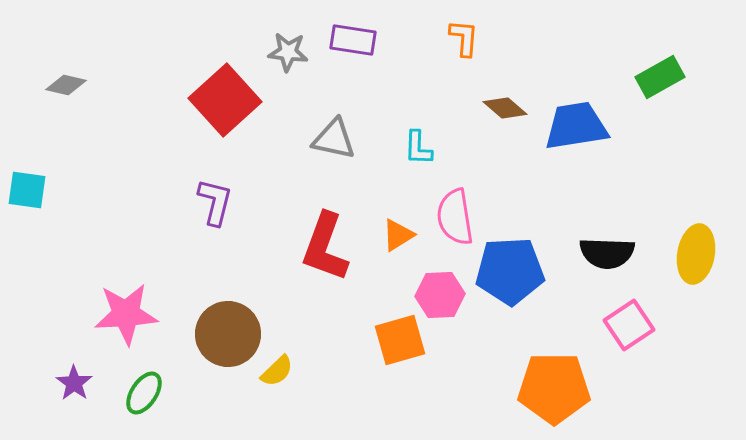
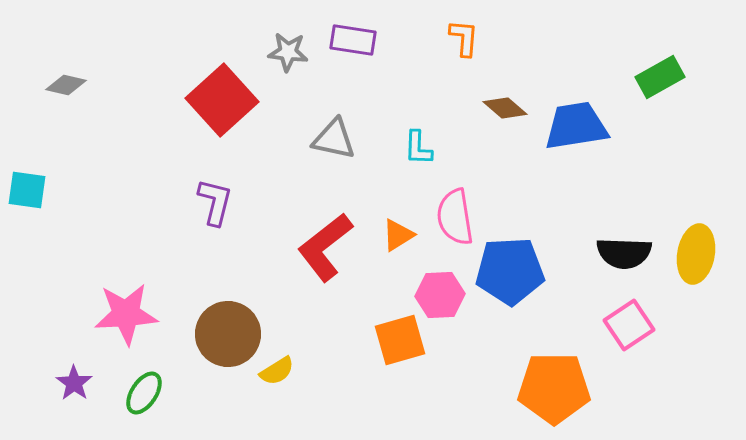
red square: moved 3 px left
red L-shape: rotated 32 degrees clockwise
black semicircle: moved 17 px right
yellow semicircle: rotated 12 degrees clockwise
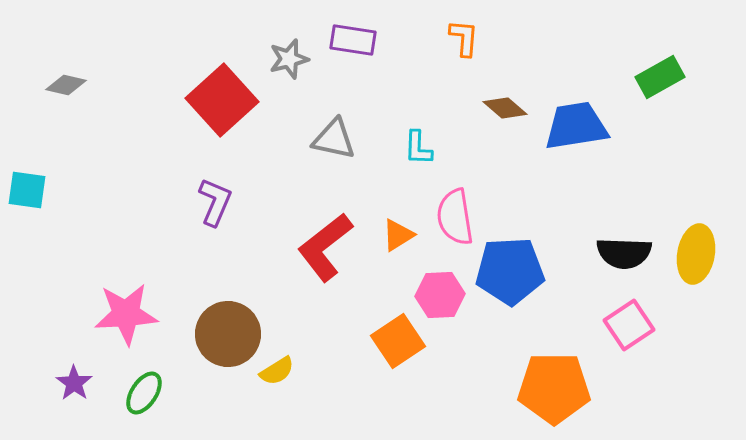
gray star: moved 1 px right, 7 px down; rotated 21 degrees counterclockwise
purple L-shape: rotated 9 degrees clockwise
orange square: moved 2 px left, 1 px down; rotated 18 degrees counterclockwise
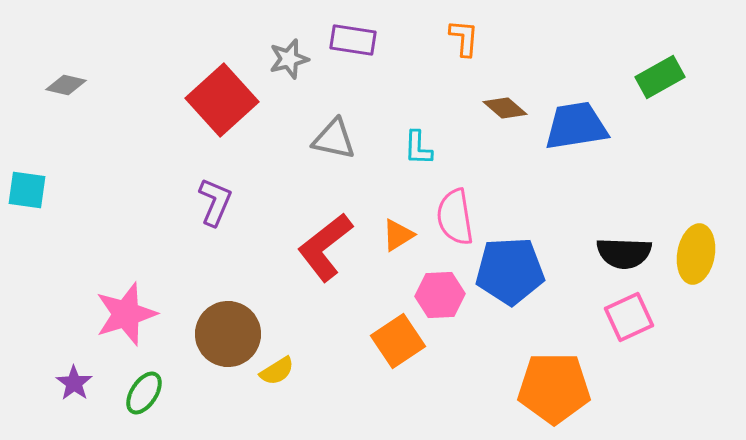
pink star: rotated 14 degrees counterclockwise
pink square: moved 8 px up; rotated 9 degrees clockwise
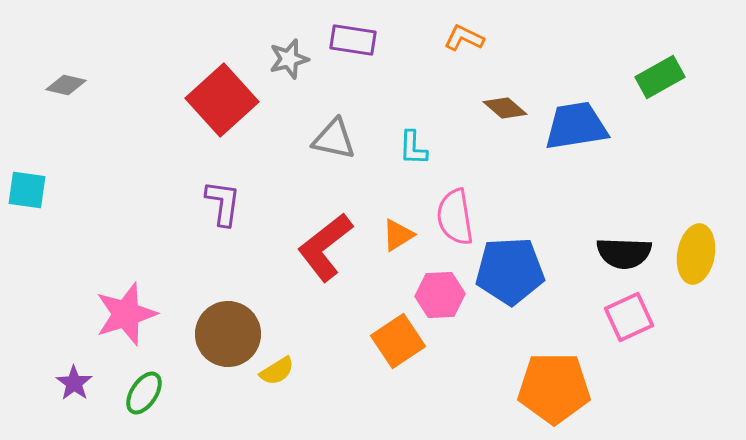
orange L-shape: rotated 69 degrees counterclockwise
cyan L-shape: moved 5 px left
purple L-shape: moved 8 px right, 1 px down; rotated 15 degrees counterclockwise
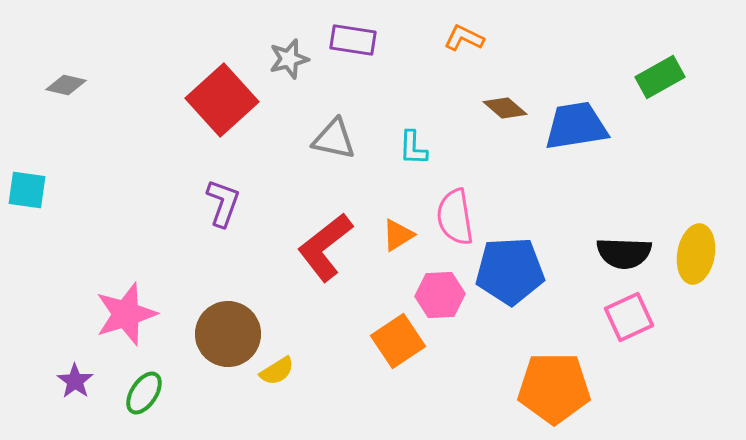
purple L-shape: rotated 12 degrees clockwise
purple star: moved 1 px right, 2 px up
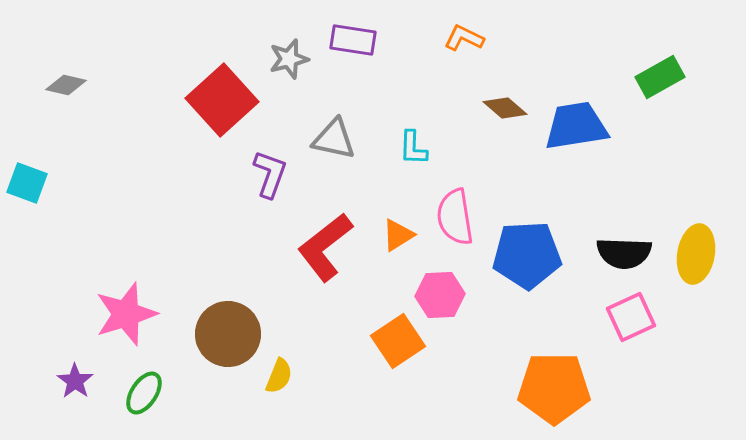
cyan square: moved 7 px up; rotated 12 degrees clockwise
purple L-shape: moved 47 px right, 29 px up
blue pentagon: moved 17 px right, 16 px up
pink square: moved 2 px right
yellow semicircle: moved 2 px right, 5 px down; rotated 36 degrees counterclockwise
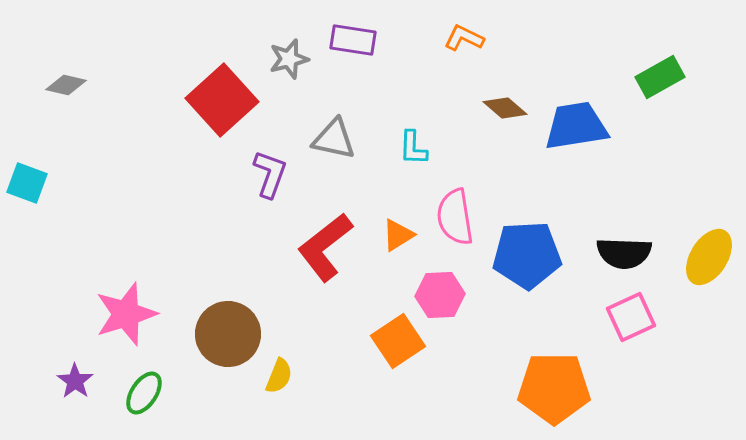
yellow ellipse: moved 13 px right, 3 px down; rotated 22 degrees clockwise
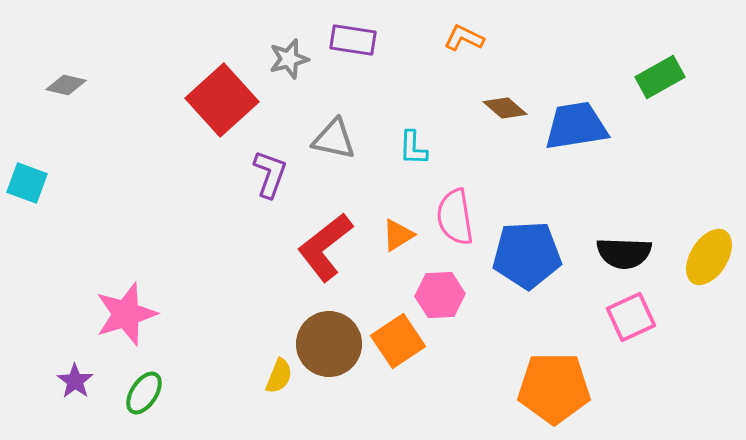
brown circle: moved 101 px right, 10 px down
